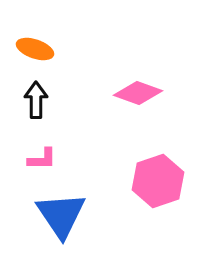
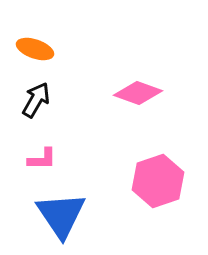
black arrow: rotated 30 degrees clockwise
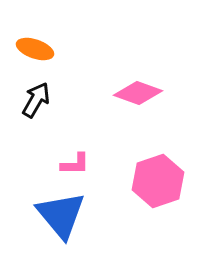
pink L-shape: moved 33 px right, 5 px down
blue triangle: rotated 6 degrees counterclockwise
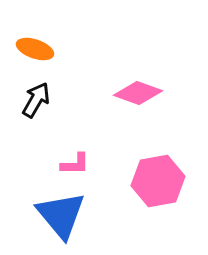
pink hexagon: rotated 9 degrees clockwise
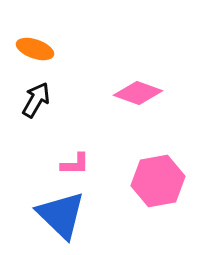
blue triangle: rotated 6 degrees counterclockwise
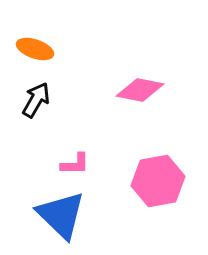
pink diamond: moved 2 px right, 3 px up; rotated 9 degrees counterclockwise
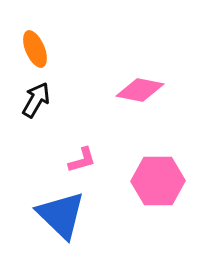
orange ellipse: rotated 48 degrees clockwise
pink L-shape: moved 7 px right, 4 px up; rotated 16 degrees counterclockwise
pink hexagon: rotated 9 degrees clockwise
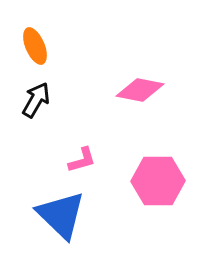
orange ellipse: moved 3 px up
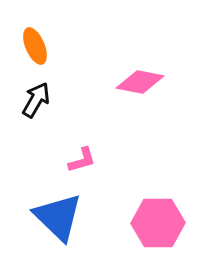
pink diamond: moved 8 px up
pink hexagon: moved 42 px down
blue triangle: moved 3 px left, 2 px down
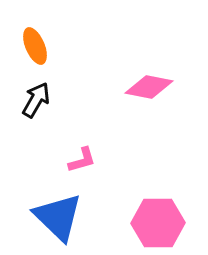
pink diamond: moved 9 px right, 5 px down
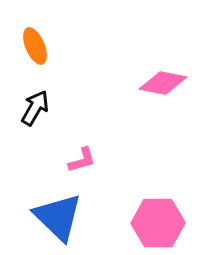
pink diamond: moved 14 px right, 4 px up
black arrow: moved 1 px left, 8 px down
